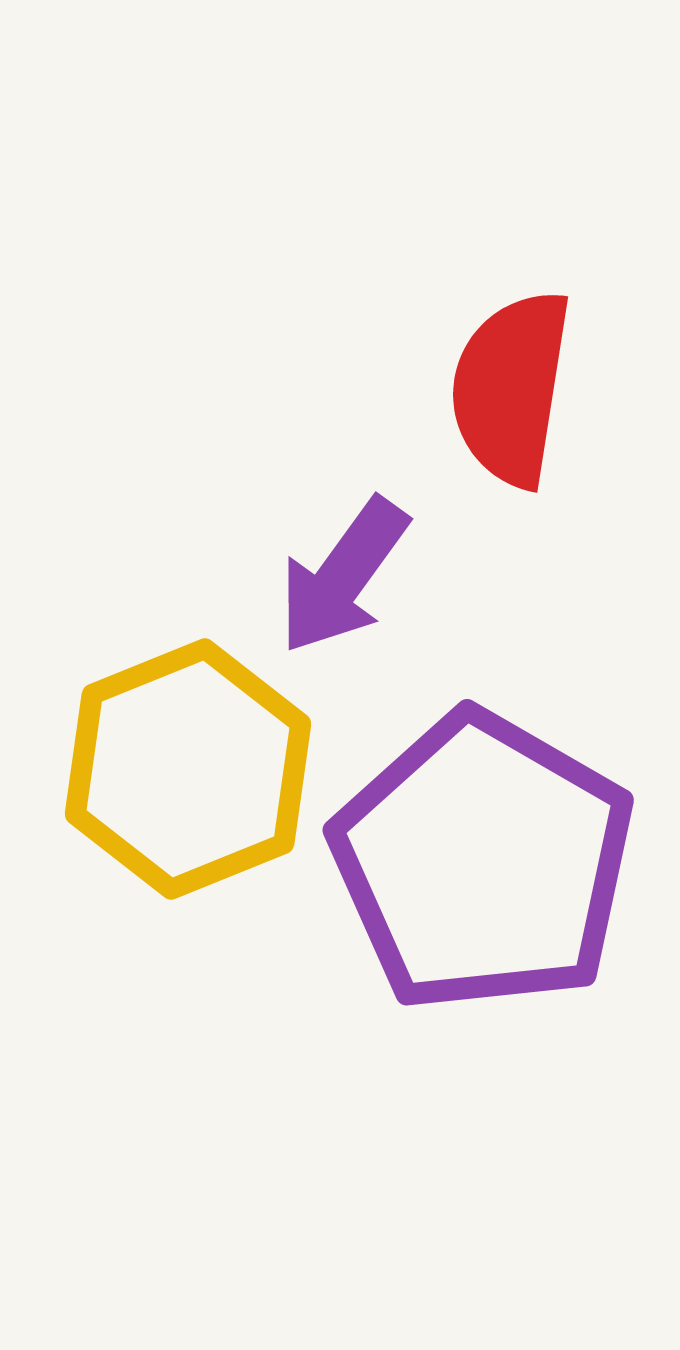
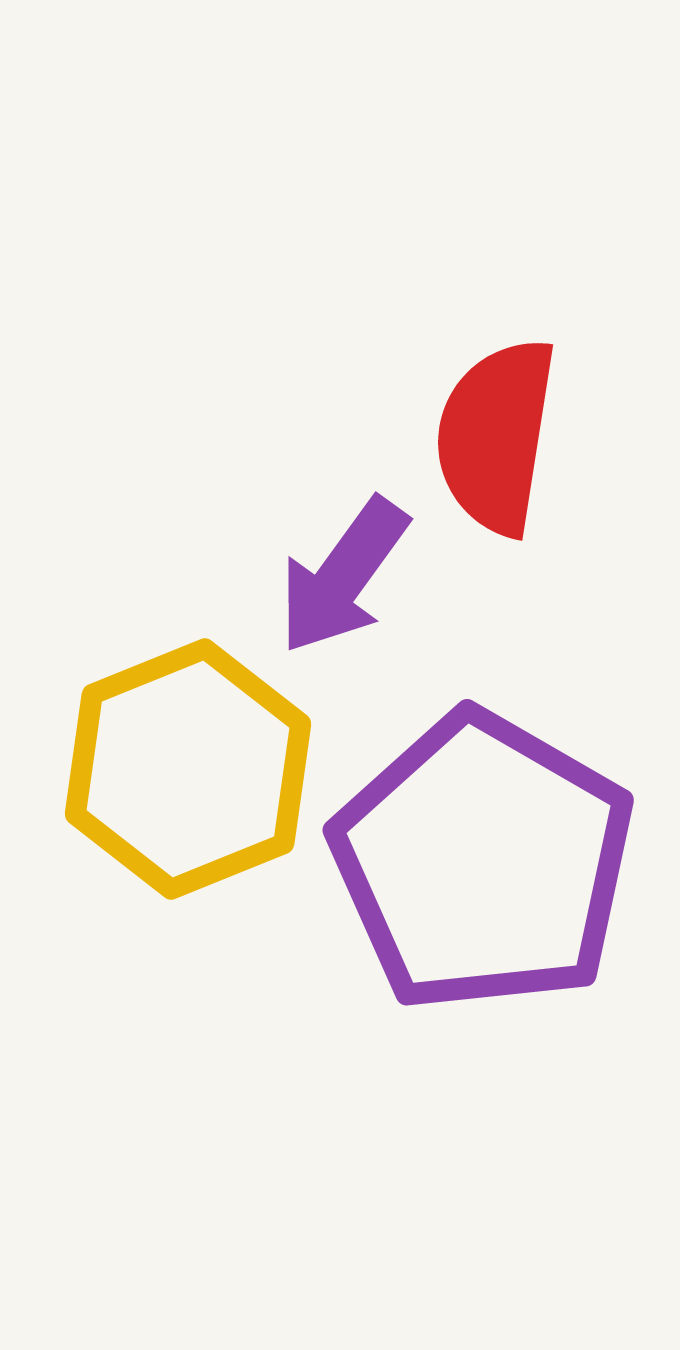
red semicircle: moved 15 px left, 48 px down
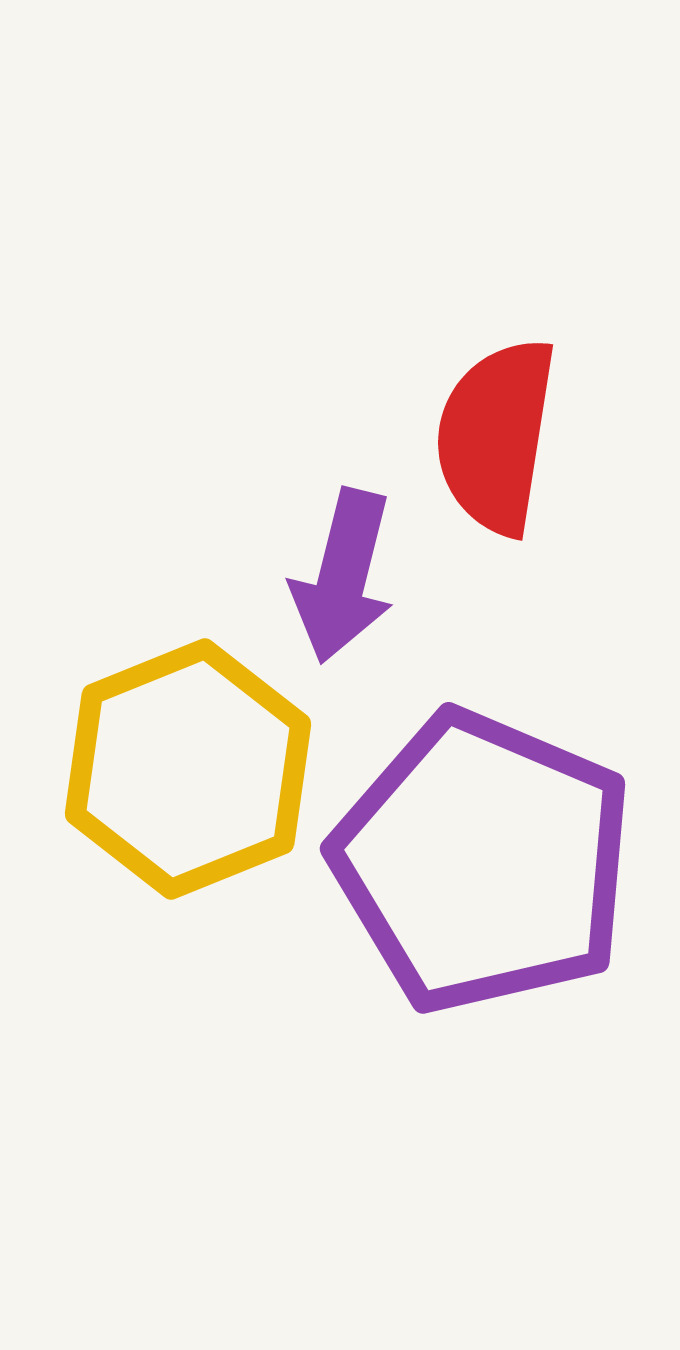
purple arrow: rotated 22 degrees counterclockwise
purple pentagon: rotated 7 degrees counterclockwise
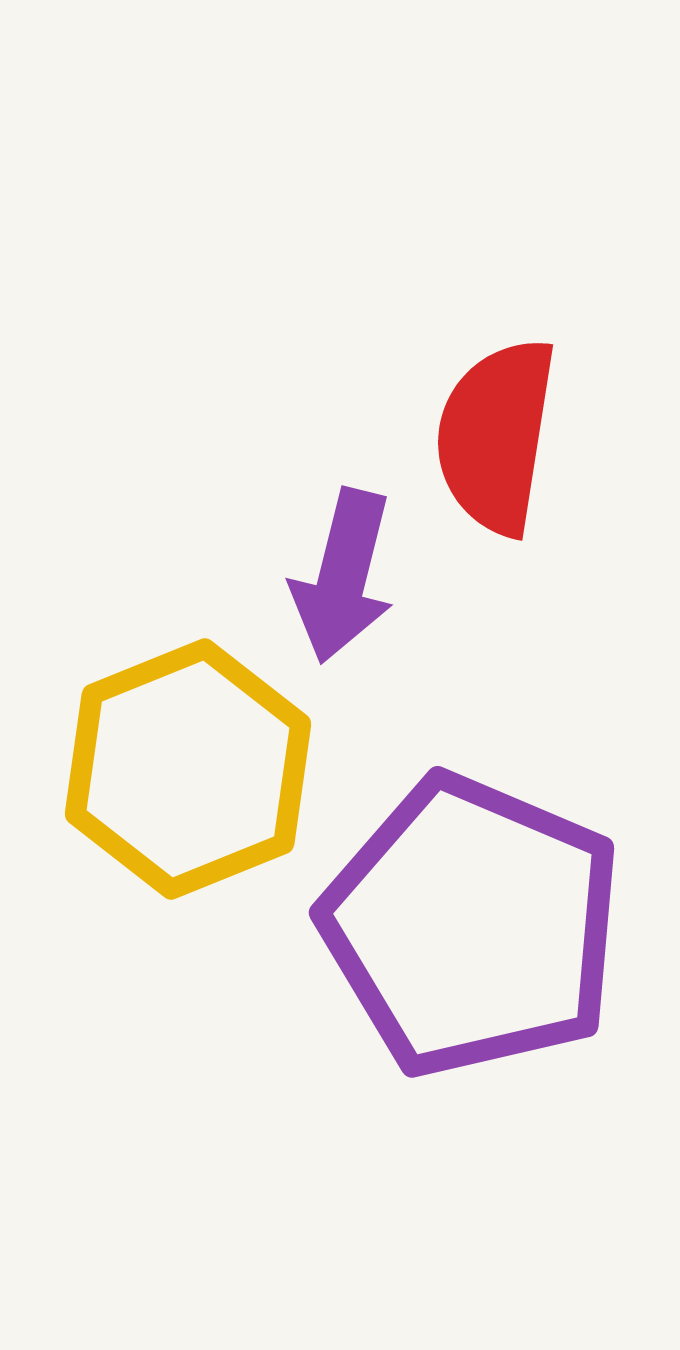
purple pentagon: moved 11 px left, 64 px down
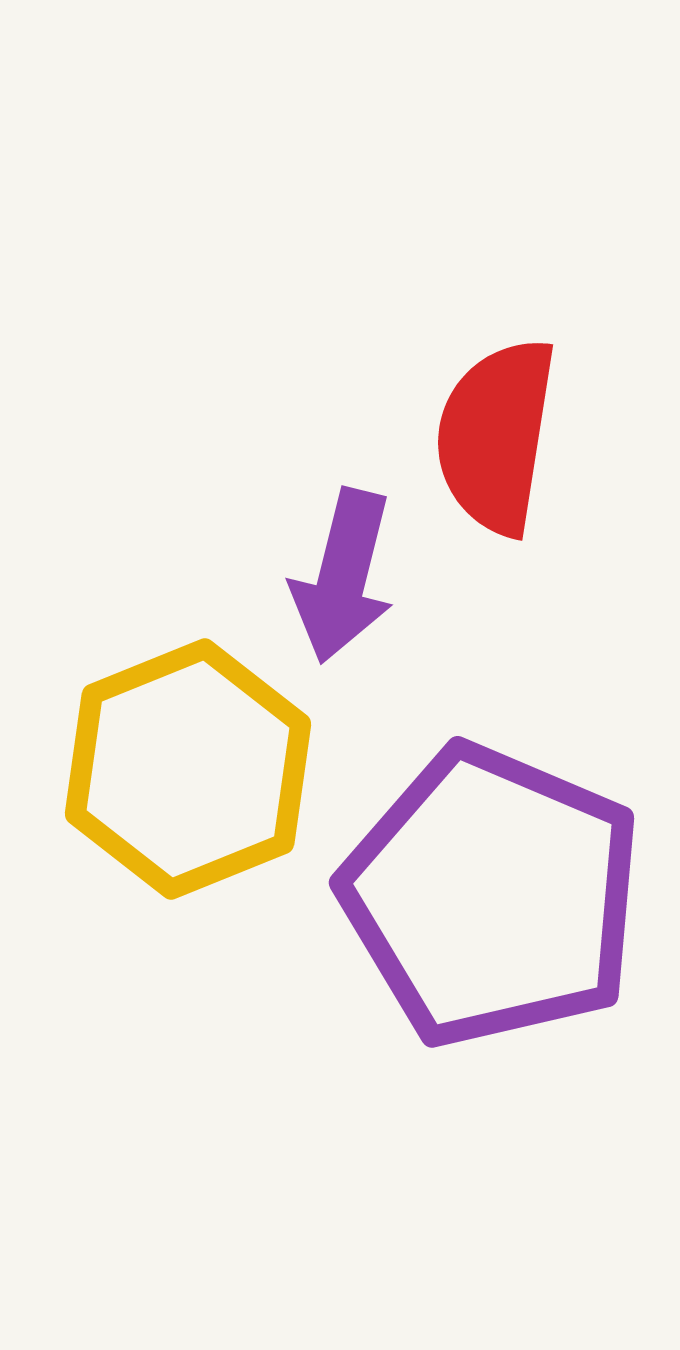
purple pentagon: moved 20 px right, 30 px up
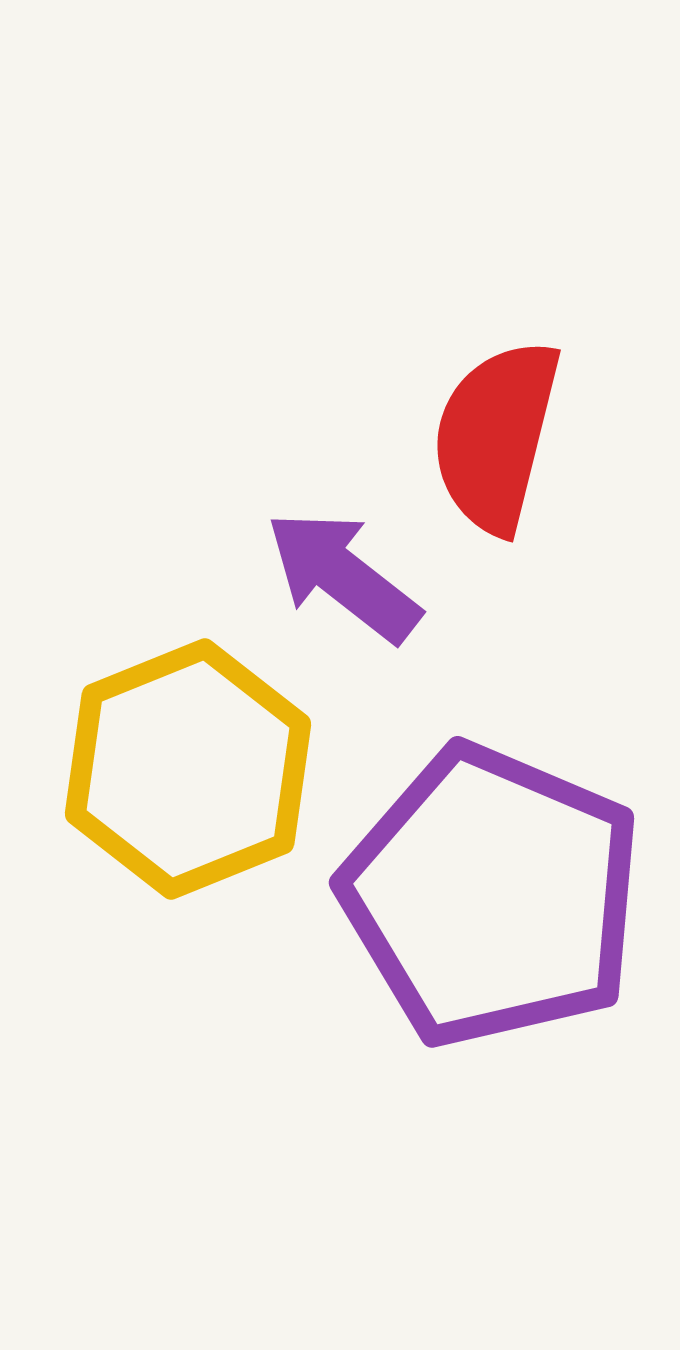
red semicircle: rotated 5 degrees clockwise
purple arrow: rotated 114 degrees clockwise
